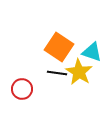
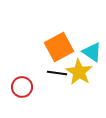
orange square: rotated 28 degrees clockwise
cyan triangle: rotated 15 degrees clockwise
red circle: moved 2 px up
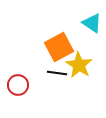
cyan triangle: moved 29 px up
yellow star: moved 7 px up
red circle: moved 4 px left, 2 px up
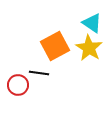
orange square: moved 4 px left, 1 px up
yellow star: moved 10 px right, 17 px up
black line: moved 18 px left
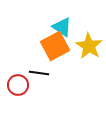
cyan triangle: moved 30 px left, 4 px down
yellow star: moved 2 px up
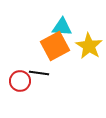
cyan triangle: rotated 30 degrees counterclockwise
red circle: moved 2 px right, 4 px up
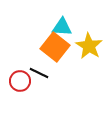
orange square: moved 1 px down; rotated 24 degrees counterclockwise
black line: rotated 18 degrees clockwise
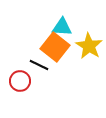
black line: moved 8 px up
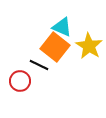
cyan triangle: rotated 20 degrees clockwise
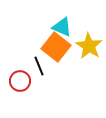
orange square: moved 1 px right
black line: moved 1 px down; rotated 42 degrees clockwise
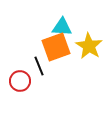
cyan triangle: rotated 20 degrees counterclockwise
orange square: rotated 32 degrees clockwise
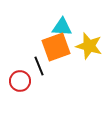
yellow star: rotated 16 degrees counterclockwise
